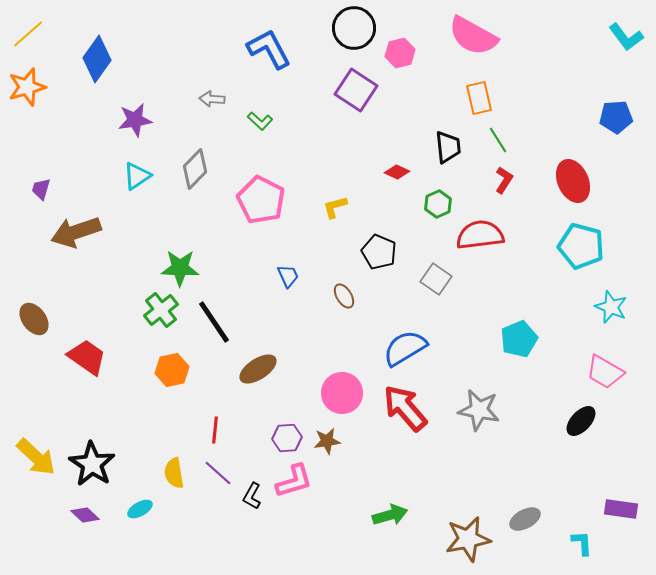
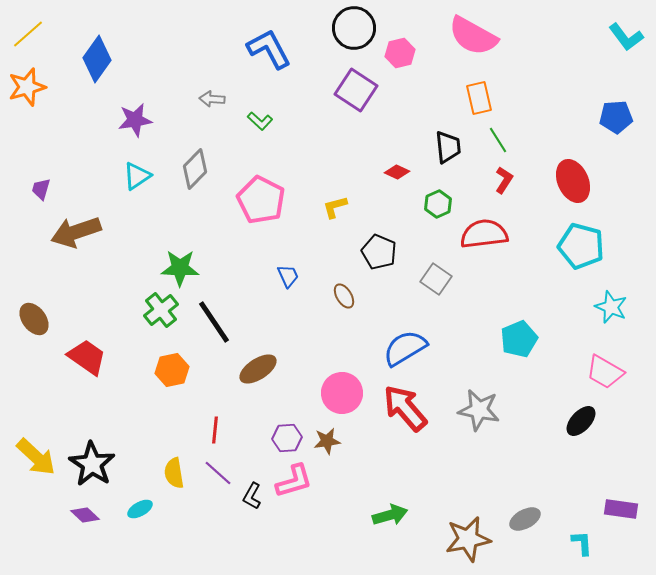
red semicircle at (480, 235): moved 4 px right, 1 px up
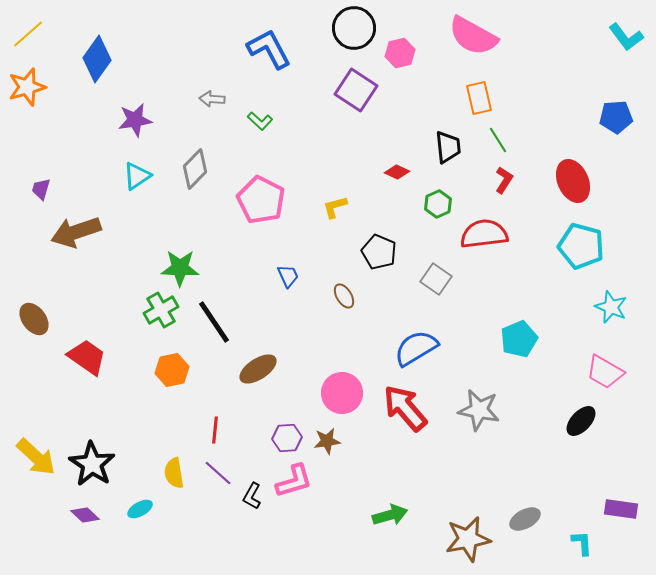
green cross at (161, 310): rotated 8 degrees clockwise
blue semicircle at (405, 348): moved 11 px right
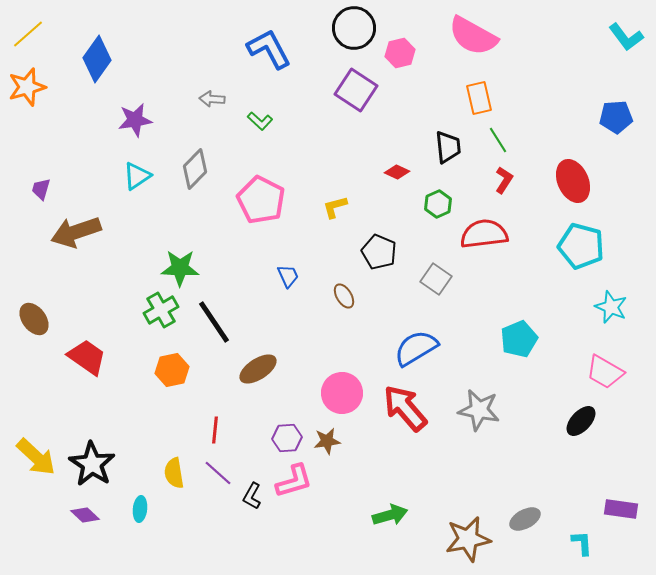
cyan ellipse at (140, 509): rotated 55 degrees counterclockwise
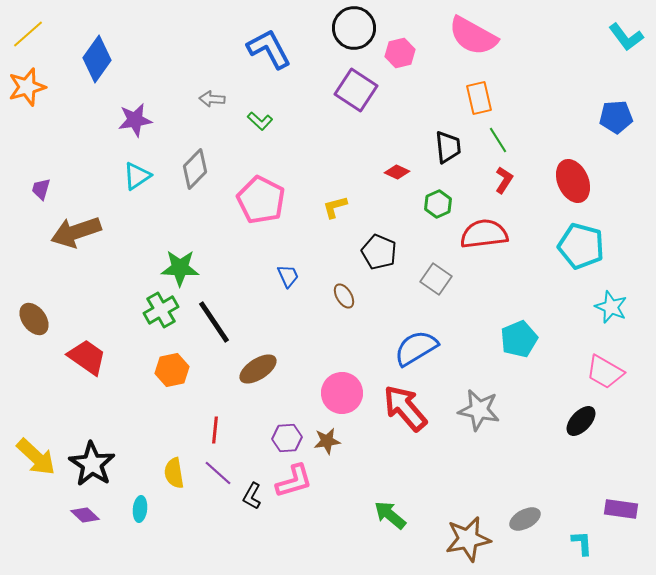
green arrow at (390, 515): rotated 124 degrees counterclockwise
